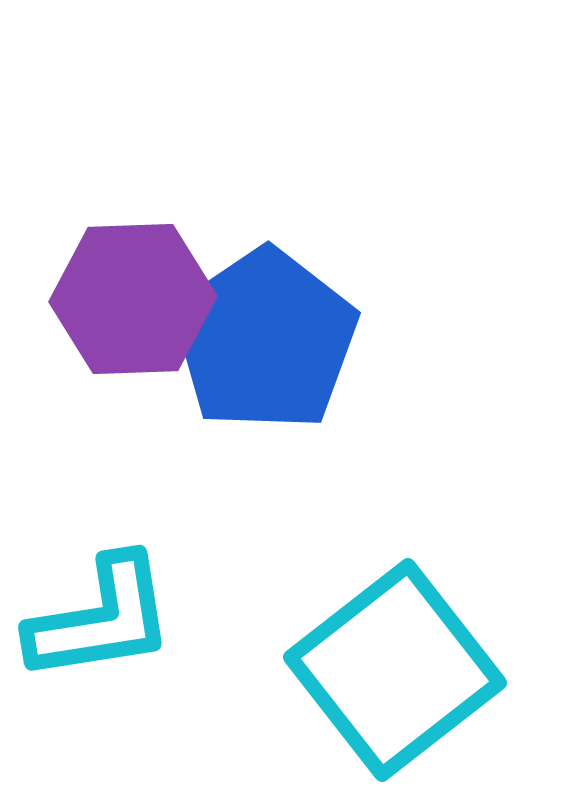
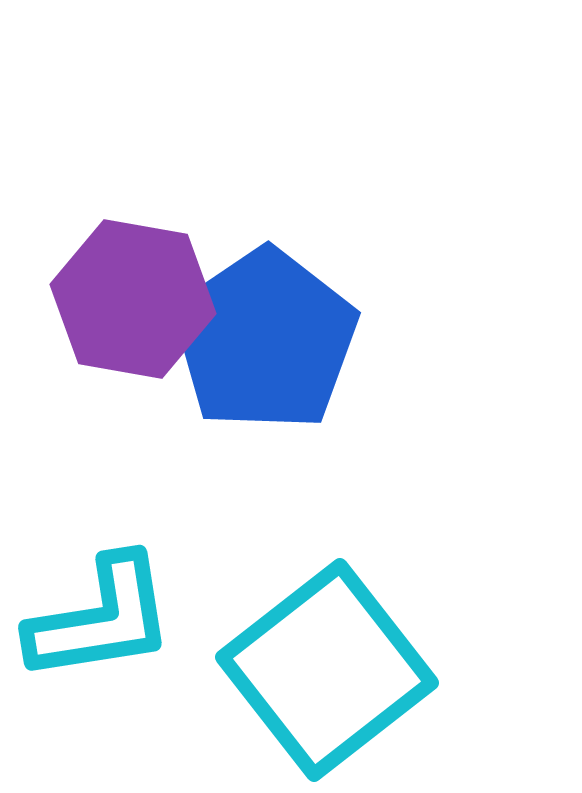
purple hexagon: rotated 12 degrees clockwise
cyan square: moved 68 px left
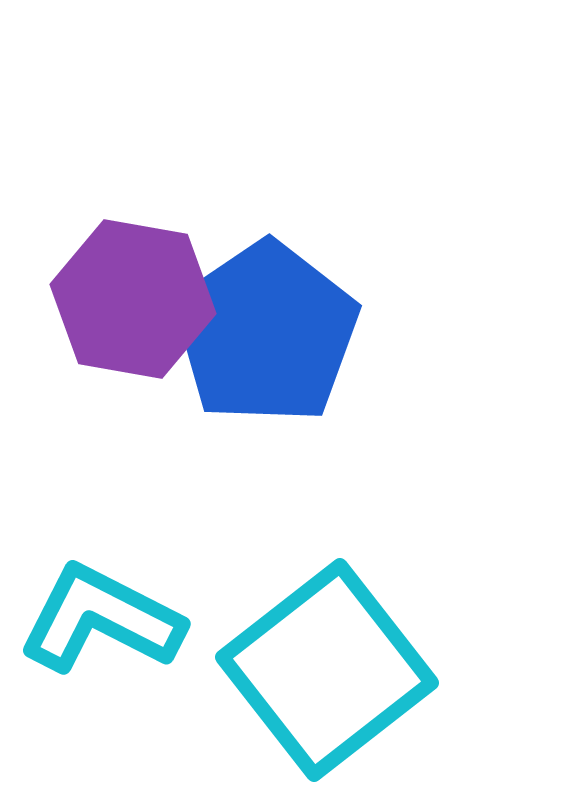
blue pentagon: moved 1 px right, 7 px up
cyan L-shape: rotated 144 degrees counterclockwise
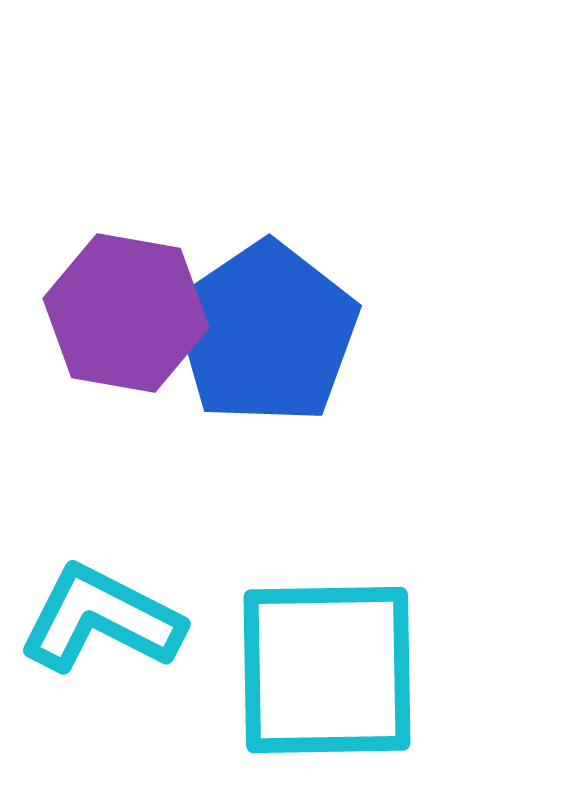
purple hexagon: moved 7 px left, 14 px down
cyan square: rotated 37 degrees clockwise
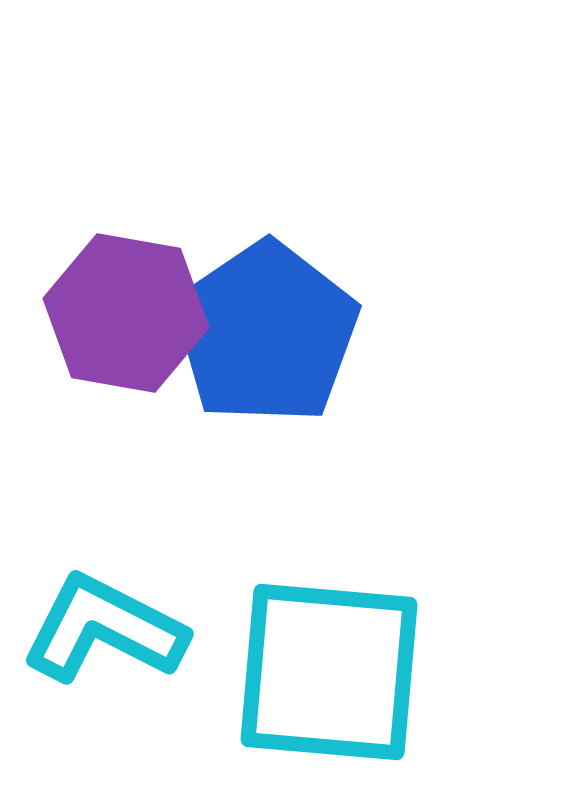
cyan L-shape: moved 3 px right, 10 px down
cyan square: moved 2 px right, 2 px down; rotated 6 degrees clockwise
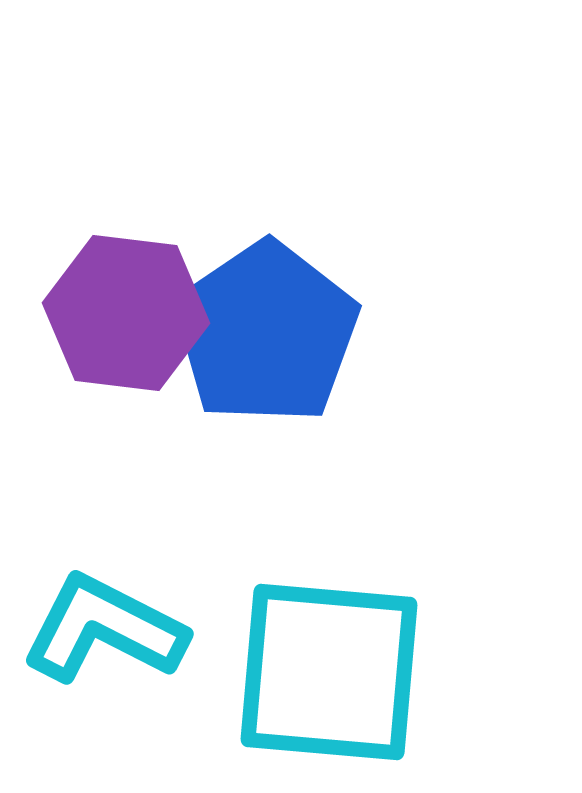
purple hexagon: rotated 3 degrees counterclockwise
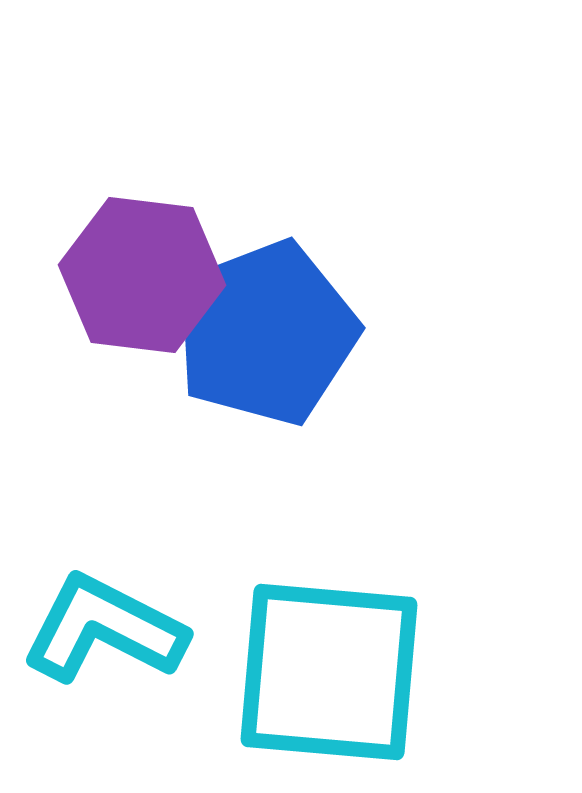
purple hexagon: moved 16 px right, 38 px up
blue pentagon: rotated 13 degrees clockwise
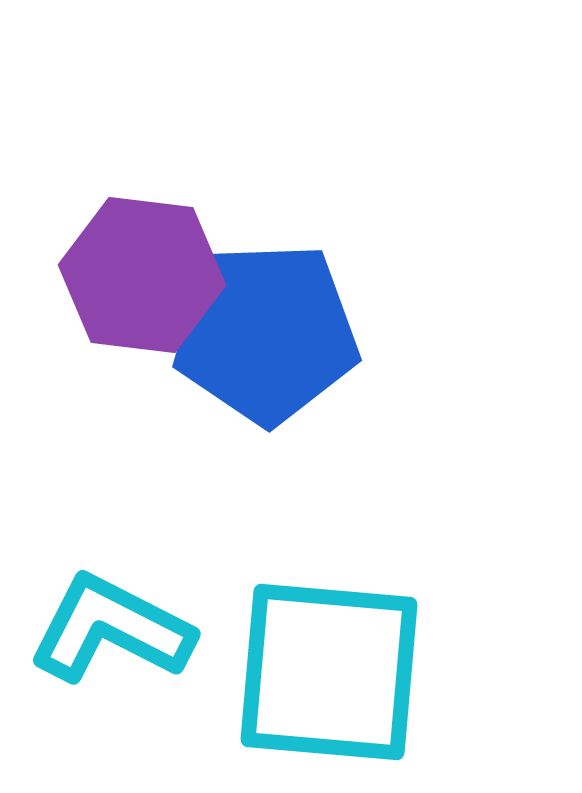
blue pentagon: rotated 19 degrees clockwise
cyan L-shape: moved 7 px right
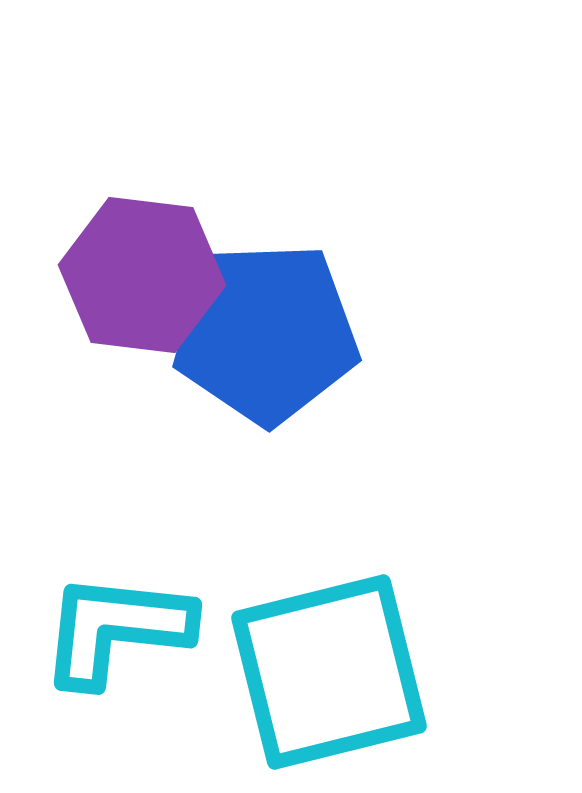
cyan L-shape: moved 5 px right; rotated 21 degrees counterclockwise
cyan square: rotated 19 degrees counterclockwise
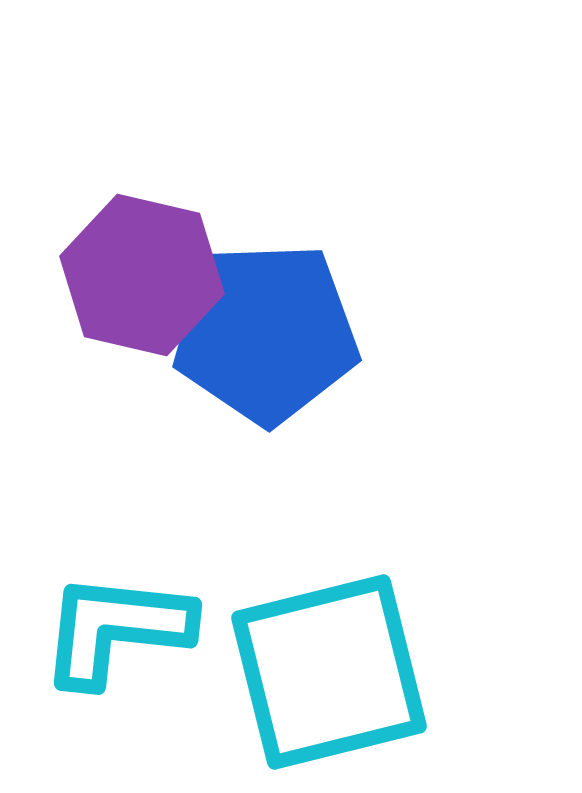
purple hexagon: rotated 6 degrees clockwise
